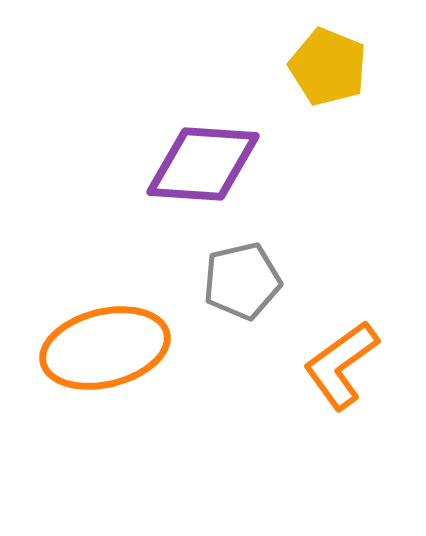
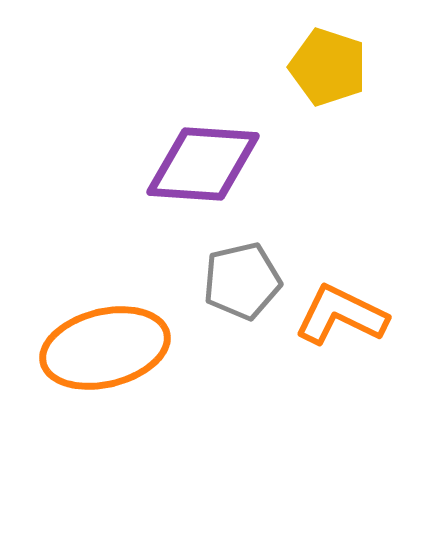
yellow pentagon: rotated 4 degrees counterclockwise
orange L-shape: moved 50 px up; rotated 62 degrees clockwise
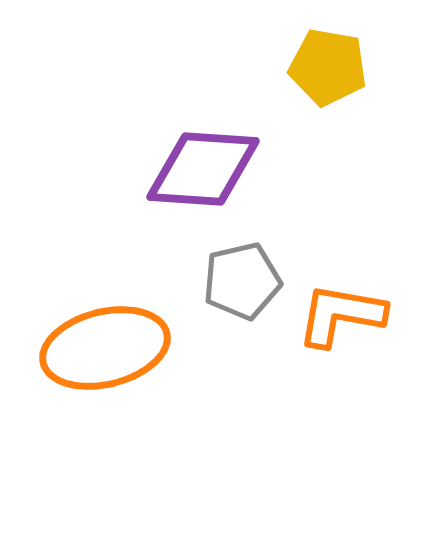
yellow pentagon: rotated 8 degrees counterclockwise
purple diamond: moved 5 px down
orange L-shape: rotated 16 degrees counterclockwise
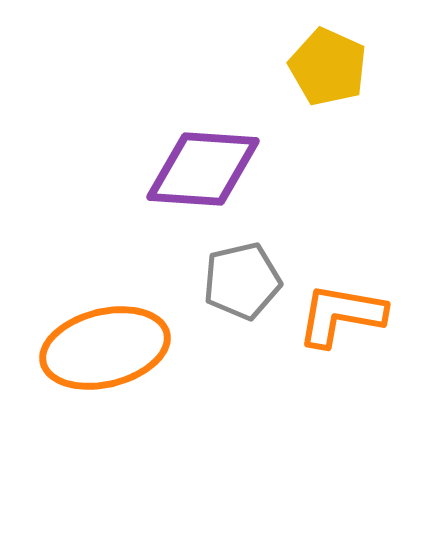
yellow pentagon: rotated 14 degrees clockwise
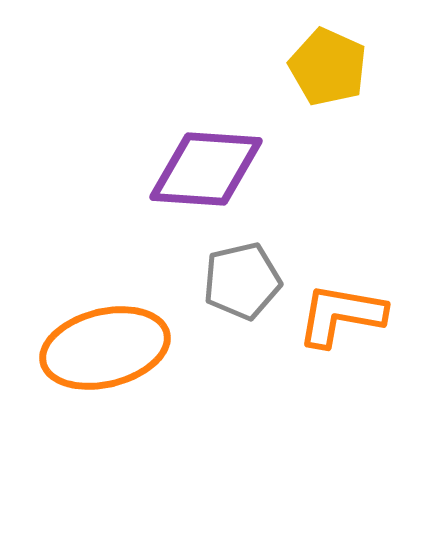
purple diamond: moved 3 px right
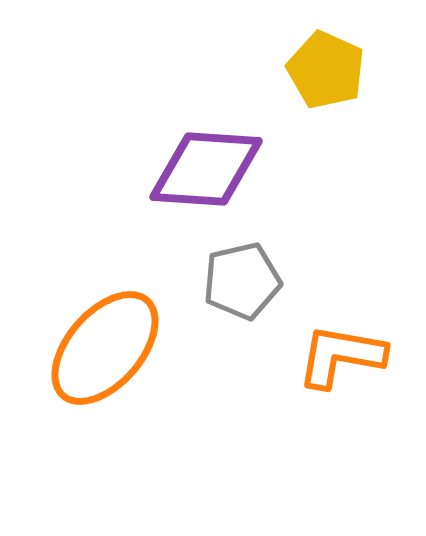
yellow pentagon: moved 2 px left, 3 px down
orange L-shape: moved 41 px down
orange ellipse: rotated 35 degrees counterclockwise
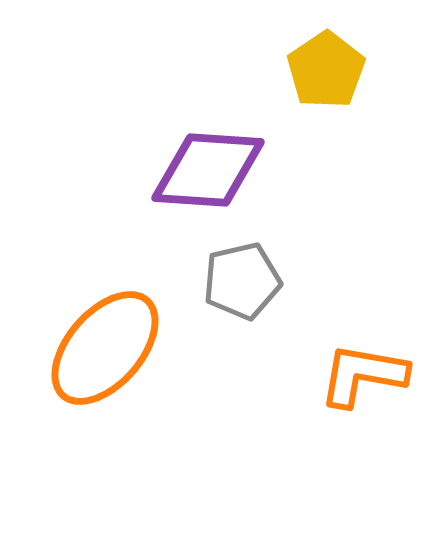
yellow pentagon: rotated 14 degrees clockwise
purple diamond: moved 2 px right, 1 px down
orange L-shape: moved 22 px right, 19 px down
